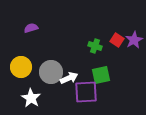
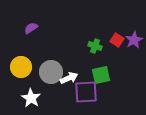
purple semicircle: rotated 16 degrees counterclockwise
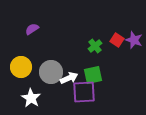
purple semicircle: moved 1 px right, 1 px down
purple star: rotated 24 degrees counterclockwise
green cross: rotated 32 degrees clockwise
green square: moved 8 px left
purple square: moved 2 px left
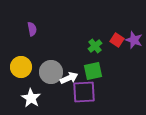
purple semicircle: rotated 112 degrees clockwise
green square: moved 4 px up
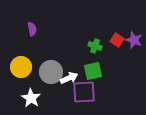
green cross: rotated 32 degrees counterclockwise
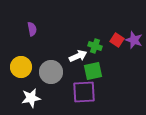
white arrow: moved 9 px right, 22 px up
white star: rotated 30 degrees clockwise
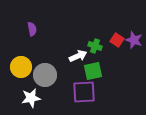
gray circle: moved 6 px left, 3 px down
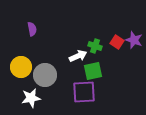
red square: moved 2 px down
